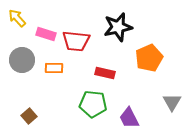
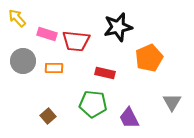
pink rectangle: moved 1 px right
gray circle: moved 1 px right, 1 px down
brown square: moved 19 px right
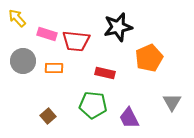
green pentagon: moved 1 px down
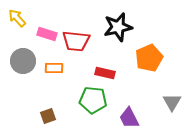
green pentagon: moved 5 px up
brown square: rotated 21 degrees clockwise
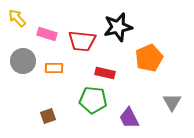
red trapezoid: moved 6 px right
